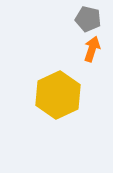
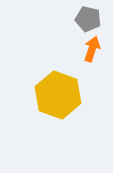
yellow hexagon: rotated 15 degrees counterclockwise
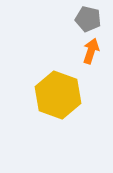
orange arrow: moved 1 px left, 2 px down
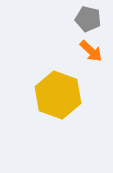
orange arrow: rotated 115 degrees clockwise
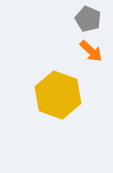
gray pentagon: rotated 10 degrees clockwise
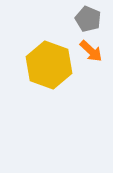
yellow hexagon: moved 9 px left, 30 px up
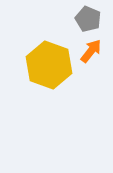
orange arrow: rotated 95 degrees counterclockwise
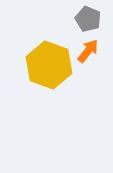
orange arrow: moved 3 px left
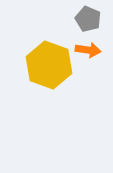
orange arrow: moved 1 px up; rotated 60 degrees clockwise
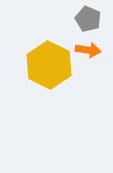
yellow hexagon: rotated 6 degrees clockwise
